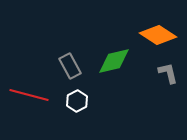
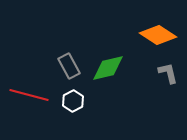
green diamond: moved 6 px left, 7 px down
gray rectangle: moved 1 px left
white hexagon: moved 4 px left
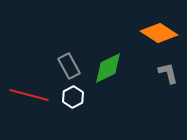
orange diamond: moved 1 px right, 2 px up
green diamond: rotated 12 degrees counterclockwise
white hexagon: moved 4 px up
